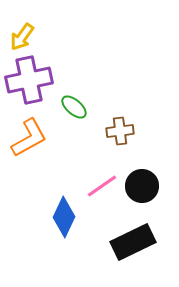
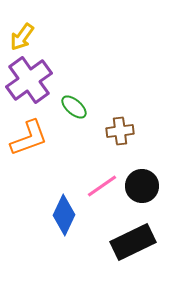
purple cross: rotated 24 degrees counterclockwise
orange L-shape: rotated 9 degrees clockwise
blue diamond: moved 2 px up
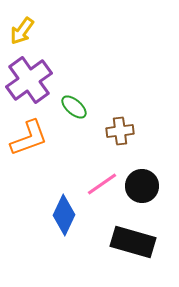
yellow arrow: moved 6 px up
pink line: moved 2 px up
black rectangle: rotated 42 degrees clockwise
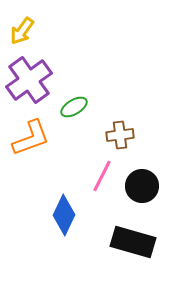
green ellipse: rotated 72 degrees counterclockwise
brown cross: moved 4 px down
orange L-shape: moved 2 px right
pink line: moved 8 px up; rotated 28 degrees counterclockwise
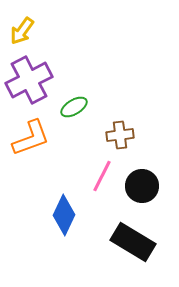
purple cross: rotated 9 degrees clockwise
black rectangle: rotated 15 degrees clockwise
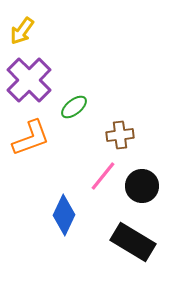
purple cross: rotated 18 degrees counterclockwise
green ellipse: rotated 8 degrees counterclockwise
pink line: moved 1 px right; rotated 12 degrees clockwise
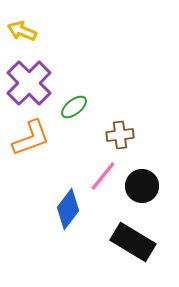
yellow arrow: rotated 76 degrees clockwise
purple cross: moved 3 px down
blue diamond: moved 4 px right, 6 px up; rotated 12 degrees clockwise
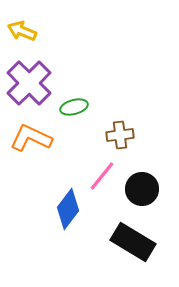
green ellipse: rotated 24 degrees clockwise
orange L-shape: rotated 135 degrees counterclockwise
pink line: moved 1 px left
black circle: moved 3 px down
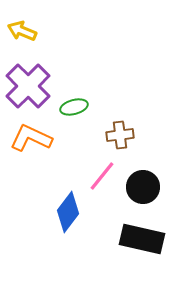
purple cross: moved 1 px left, 3 px down
black circle: moved 1 px right, 2 px up
blue diamond: moved 3 px down
black rectangle: moved 9 px right, 3 px up; rotated 18 degrees counterclockwise
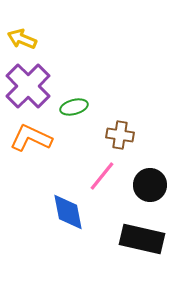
yellow arrow: moved 8 px down
brown cross: rotated 16 degrees clockwise
black circle: moved 7 px right, 2 px up
blue diamond: rotated 48 degrees counterclockwise
